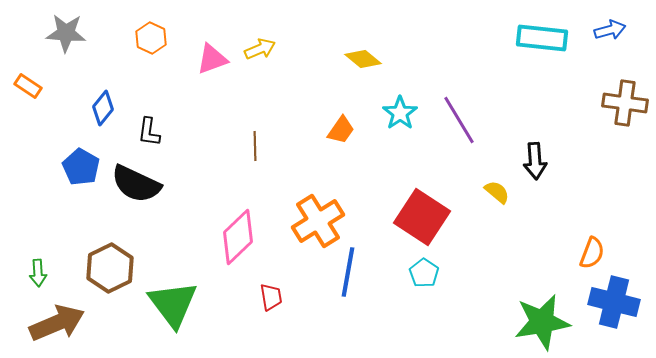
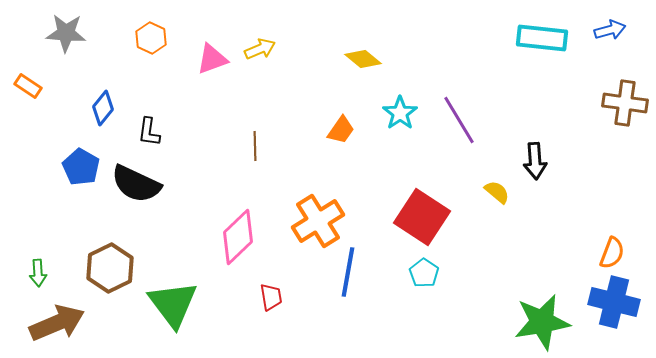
orange semicircle: moved 20 px right
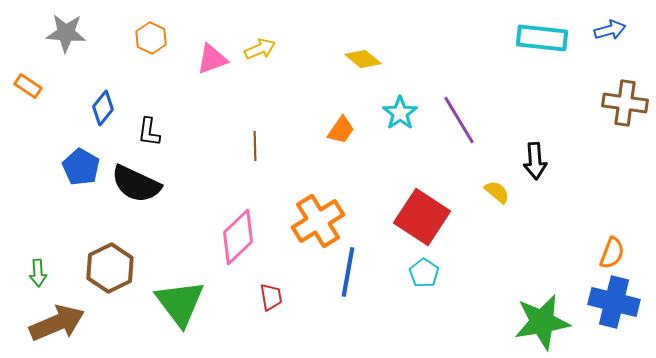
green triangle: moved 7 px right, 1 px up
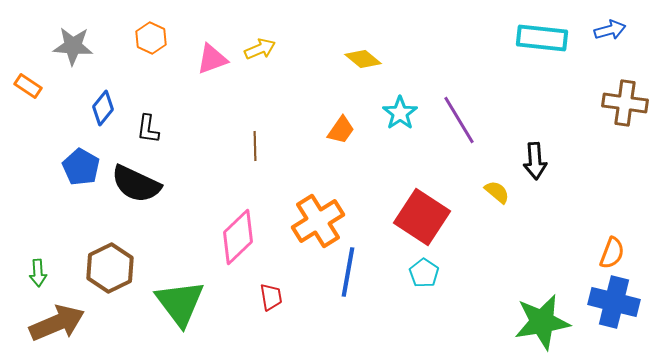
gray star: moved 7 px right, 13 px down
black L-shape: moved 1 px left, 3 px up
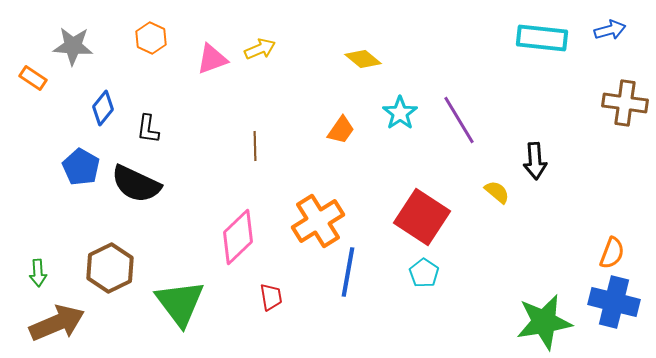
orange rectangle: moved 5 px right, 8 px up
green star: moved 2 px right
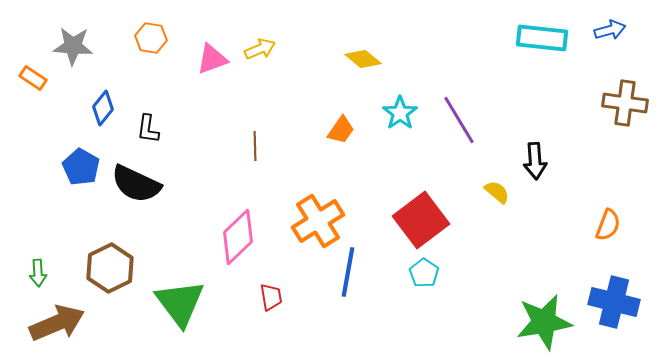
orange hexagon: rotated 16 degrees counterclockwise
red square: moved 1 px left, 3 px down; rotated 20 degrees clockwise
orange semicircle: moved 4 px left, 28 px up
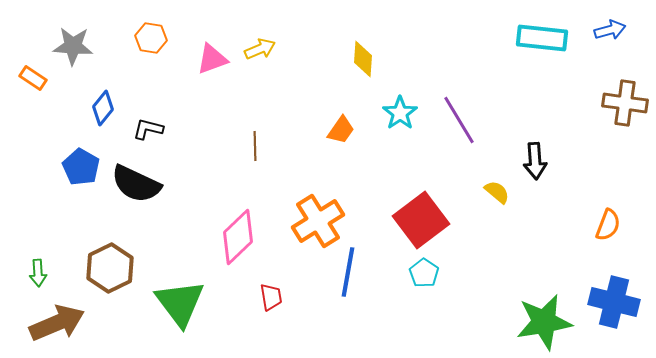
yellow diamond: rotated 54 degrees clockwise
black L-shape: rotated 96 degrees clockwise
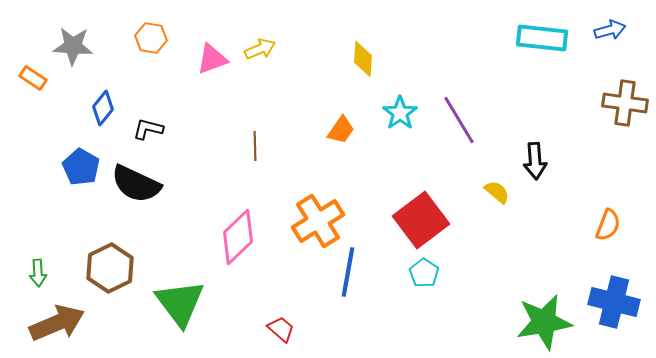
red trapezoid: moved 10 px right, 32 px down; rotated 40 degrees counterclockwise
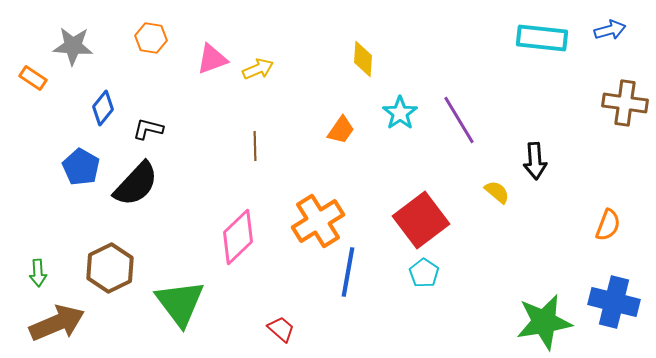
yellow arrow: moved 2 px left, 20 px down
black semicircle: rotated 72 degrees counterclockwise
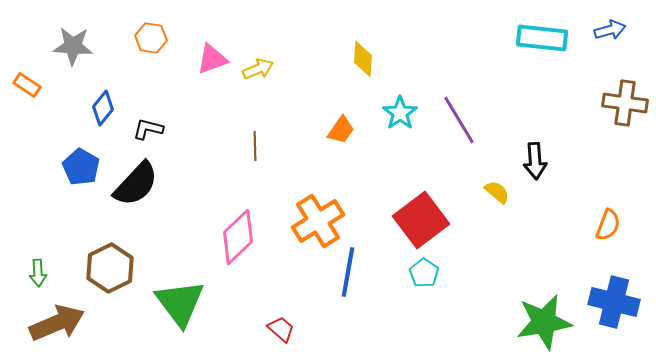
orange rectangle: moved 6 px left, 7 px down
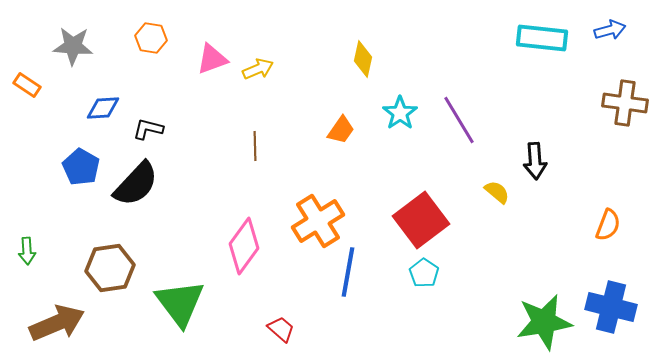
yellow diamond: rotated 9 degrees clockwise
blue diamond: rotated 48 degrees clockwise
pink diamond: moved 6 px right, 9 px down; rotated 10 degrees counterclockwise
brown hexagon: rotated 18 degrees clockwise
green arrow: moved 11 px left, 22 px up
blue cross: moved 3 px left, 5 px down
